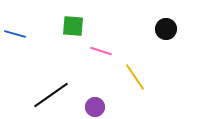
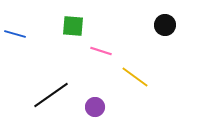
black circle: moved 1 px left, 4 px up
yellow line: rotated 20 degrees counterclockwise
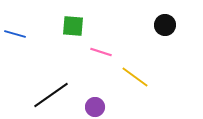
pink line: moved 1 px down
